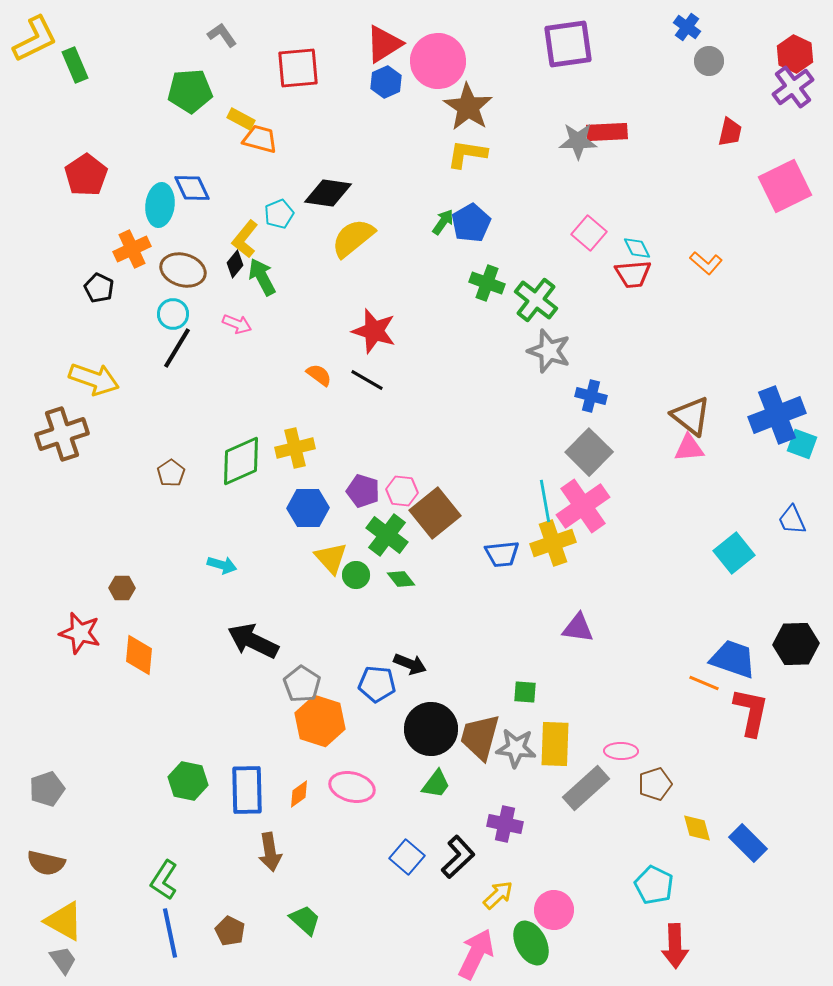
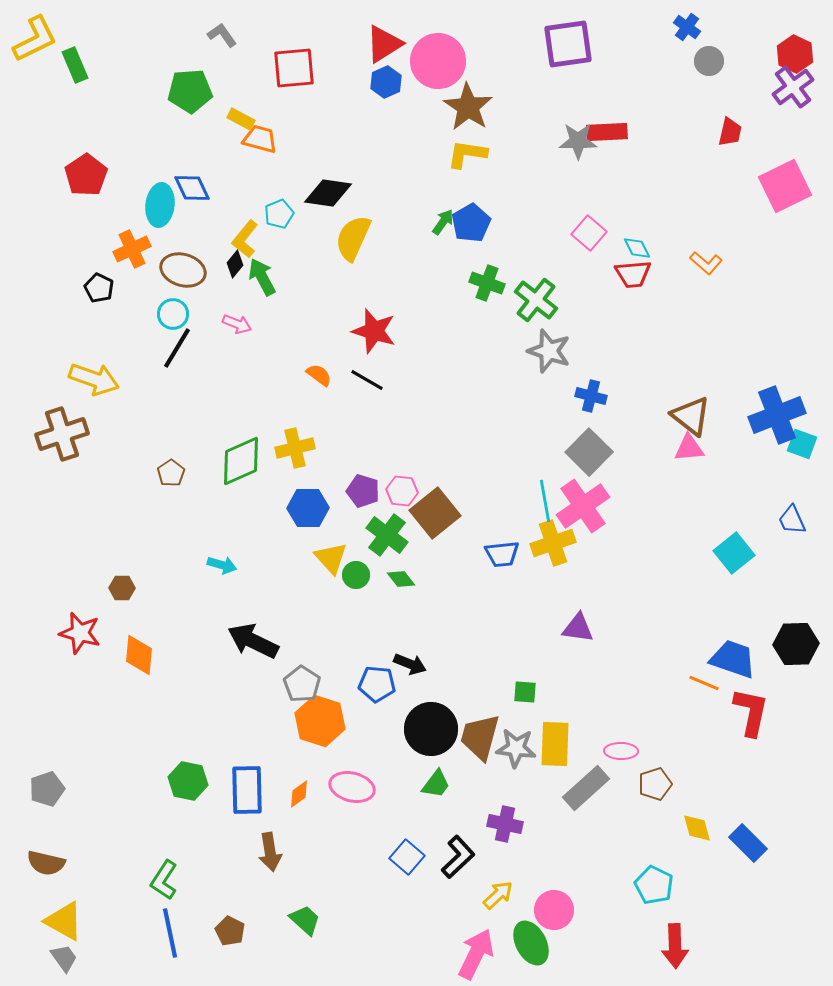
red square at (298, 68): moved 4 px left
yellow semicircle at (353, 238): rotated 27 degrees counterclockwise
gray trapezoid at (63, 960): moved 1 px right, 2 px up
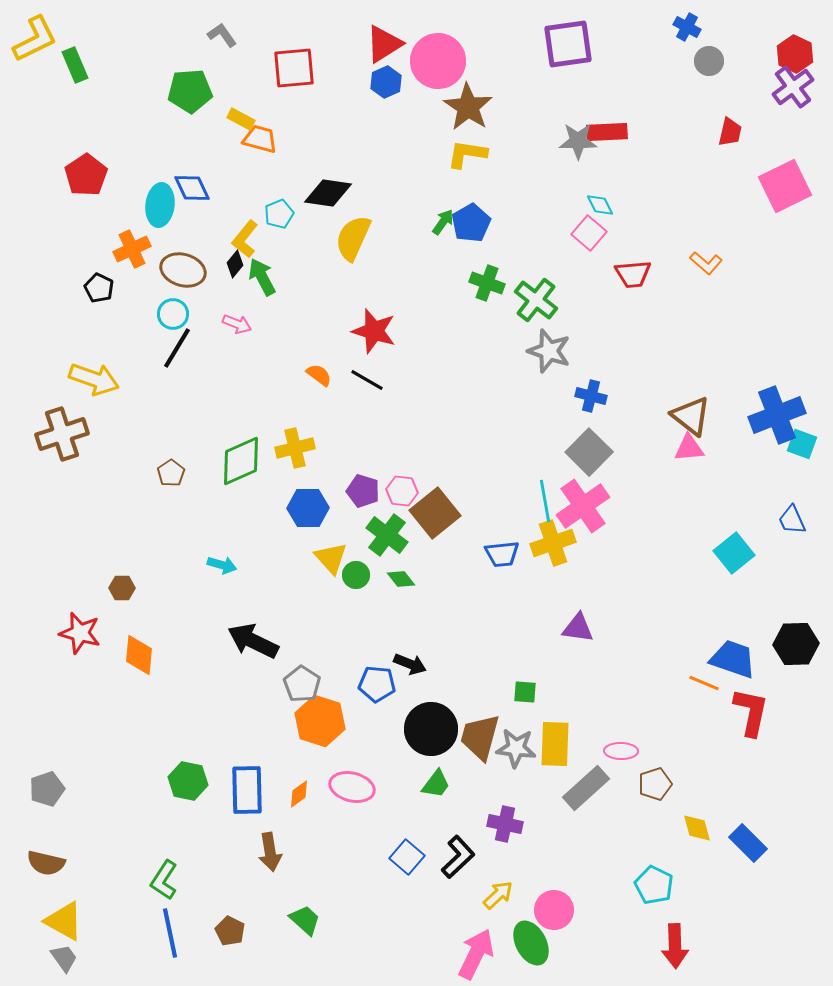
blue cross at (687, 27): rotated 8 degrees counterclockwise
cyan diamond at (637, 248): moved 37 px left, 43 px up
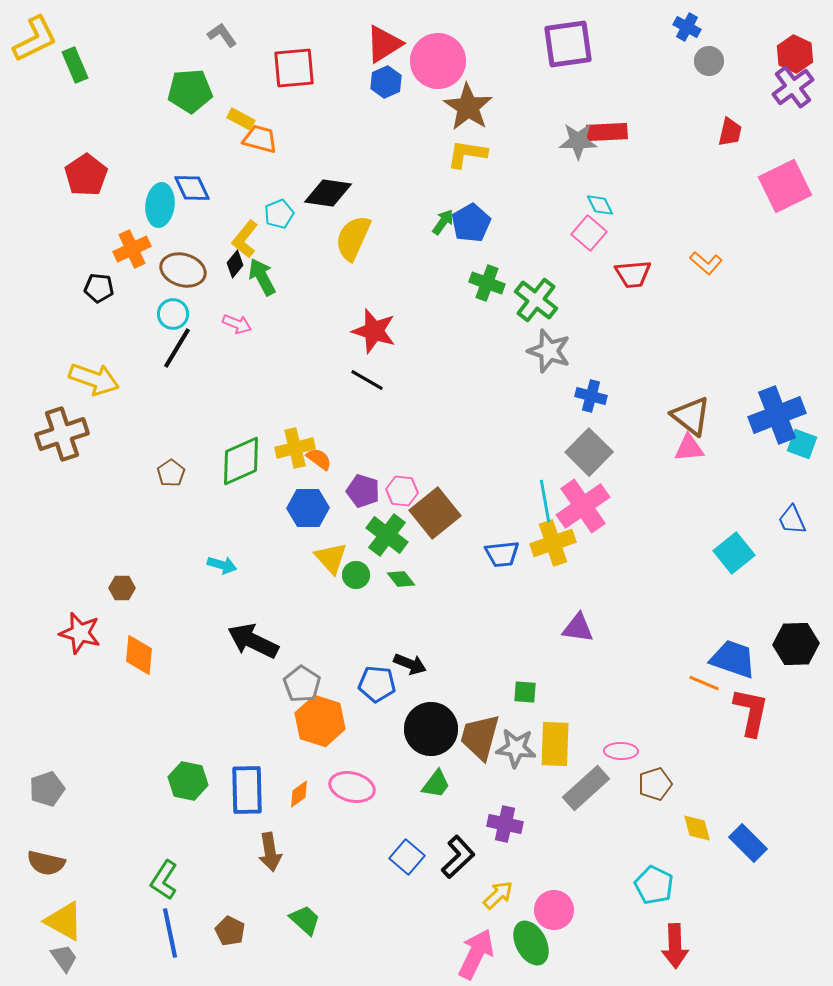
black pentagon at (99, 288): rotated 20 degrees counterclockwise
orange semicircle at (319, 375): moved 84 px down
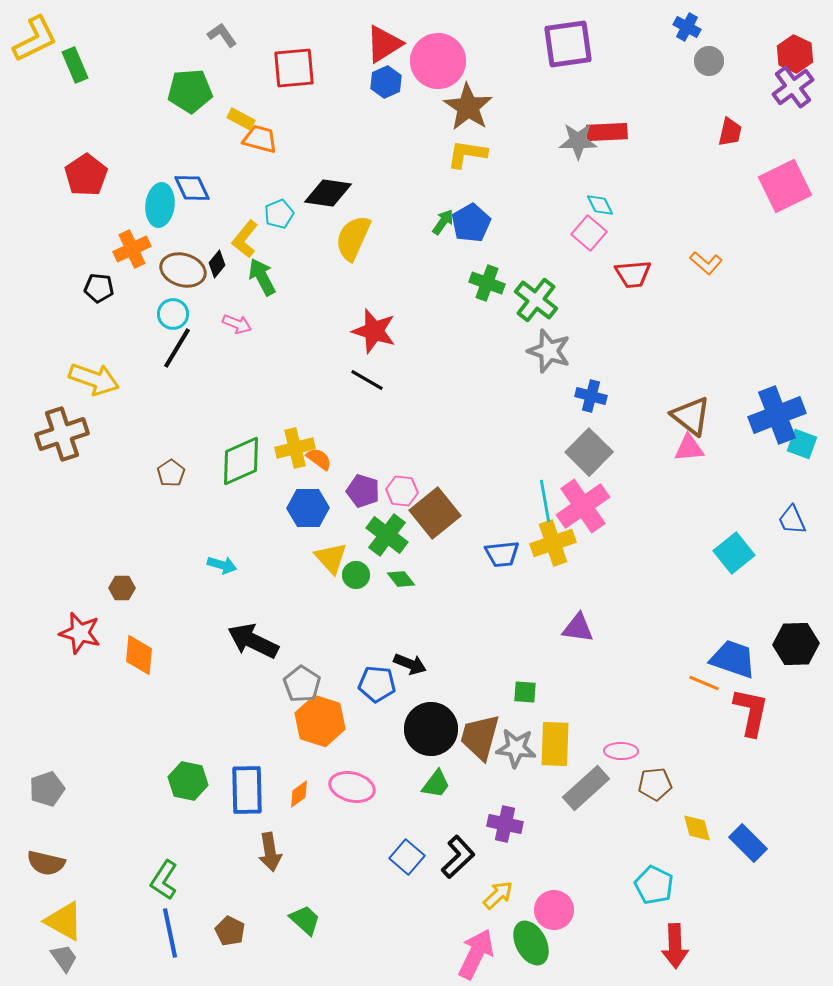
black diamond at (235, 264): moved 18 px left
brown pentagon at (655, 784): rotated 12 degrees clockwise
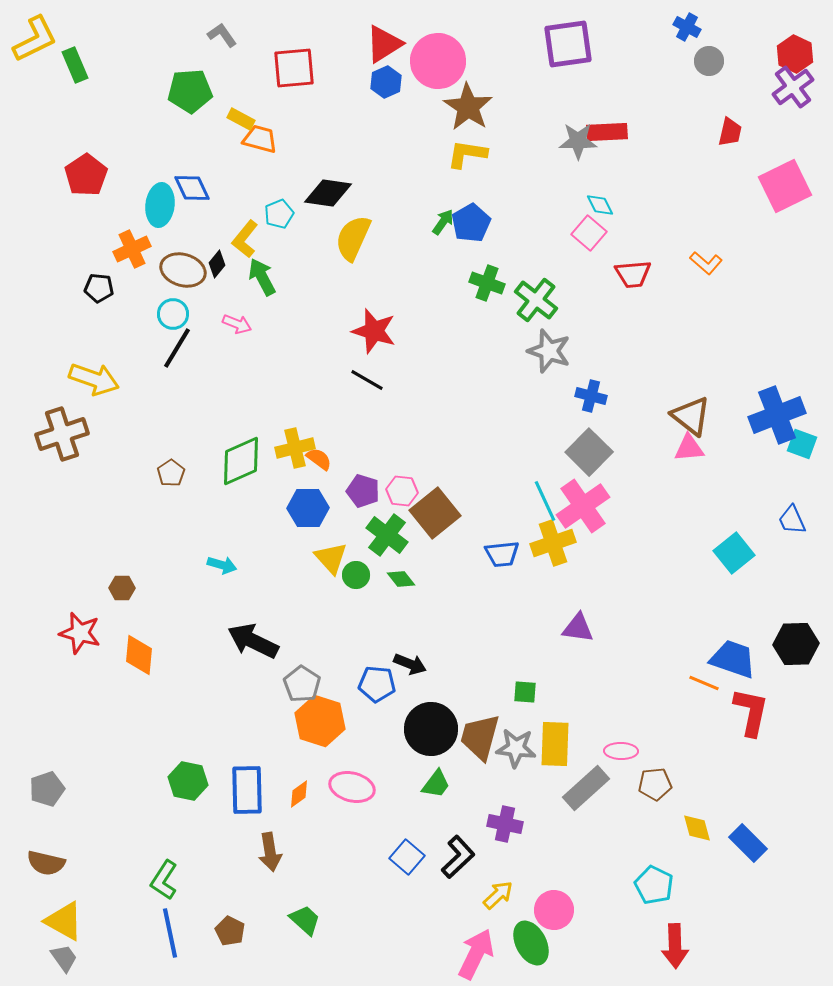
cyan line at (545, 501): rotated 15 degrees counterclockwise
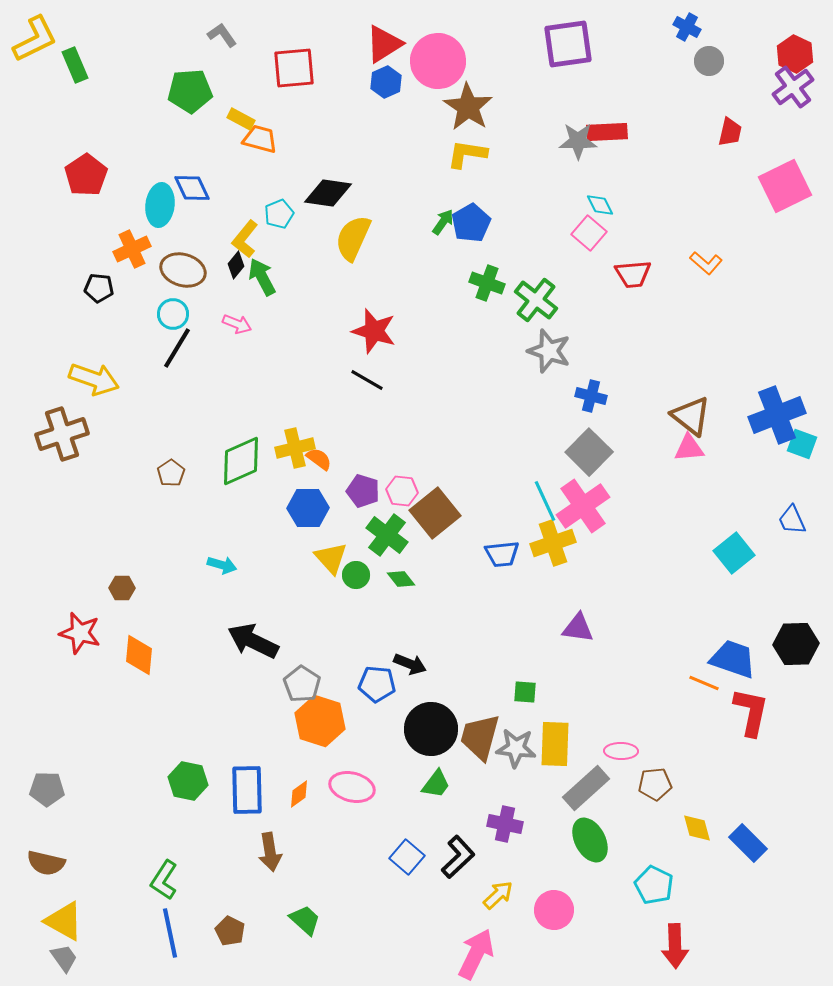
black diamond at (217, 264): moved 19 px right, 1 px down
gray pentagon at (47, 789): rotated 20 degrees clockwise
green ellipse at (531, 943): moved 59 px right, 103 px up
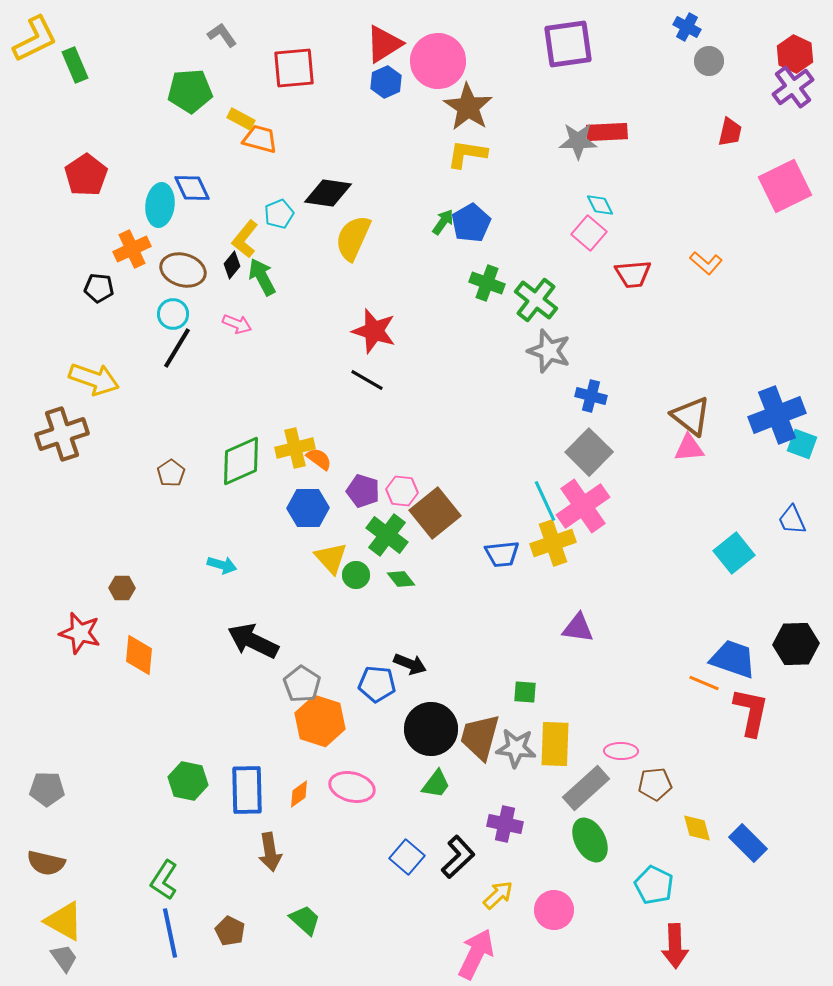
black diamond at (236, 265): moved 4 px left
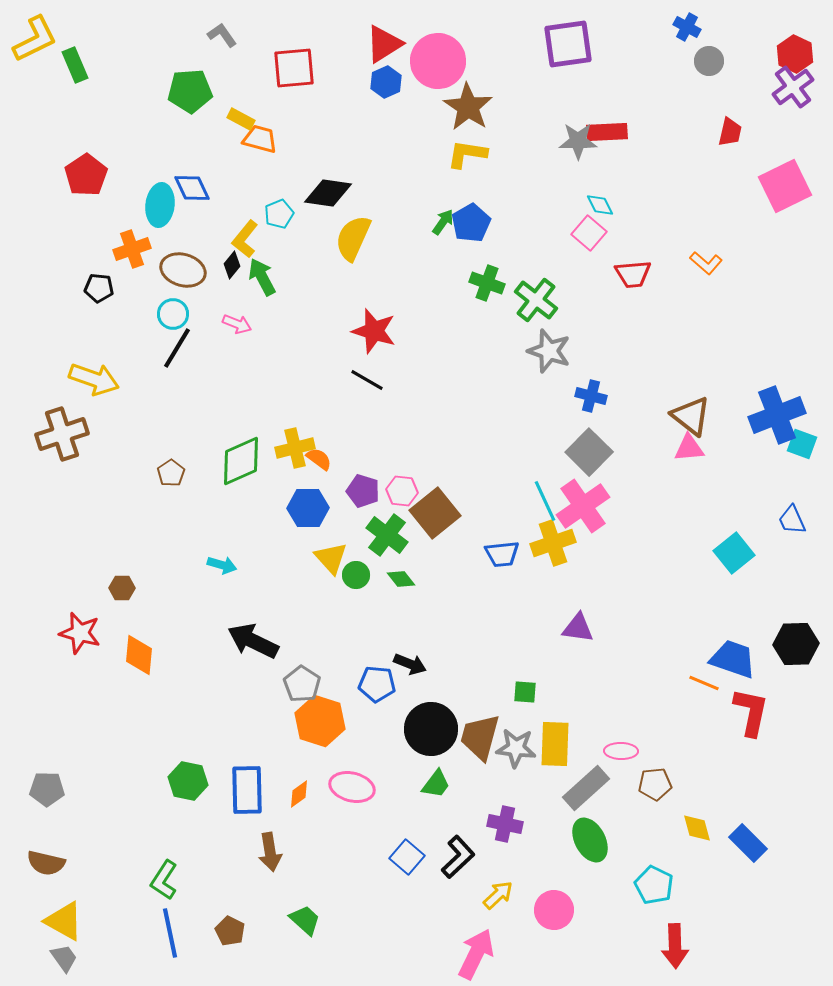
orange cross at (132, 249): rotated 6 degrees clockwise
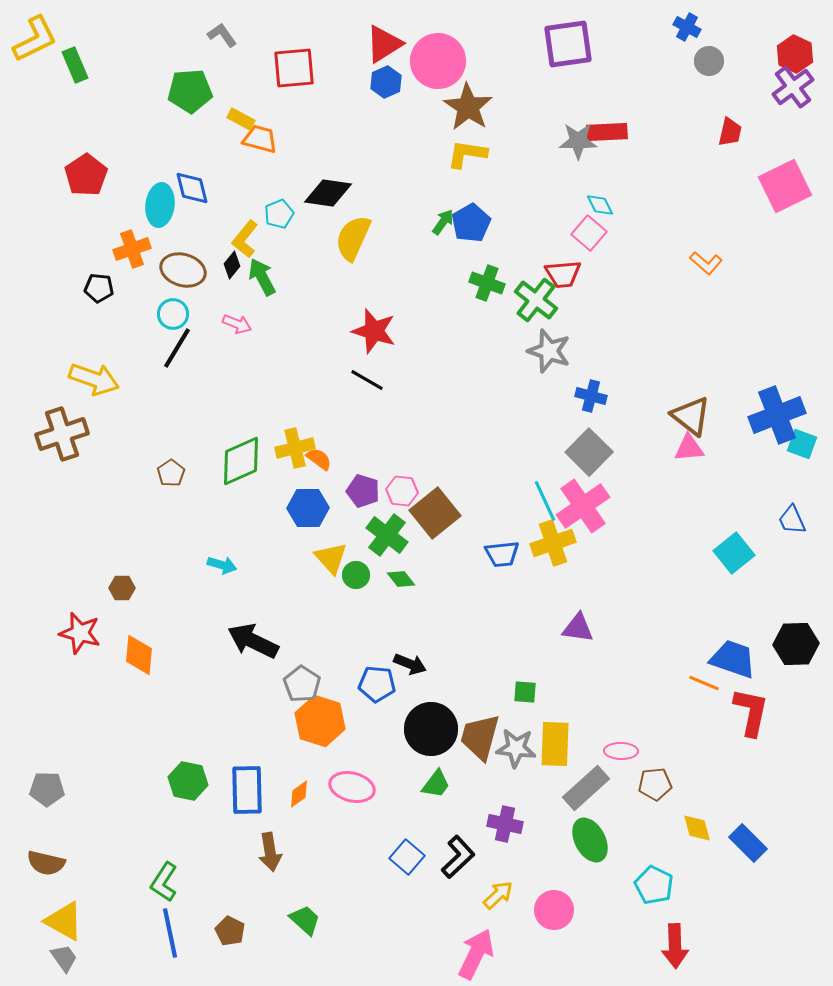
blue diamond at (192, 188): rotated 12 degrees clockwise
red trapezoid at (633, 274): moved 70 px left
green L-shape at (164, 880): moved 2 px down
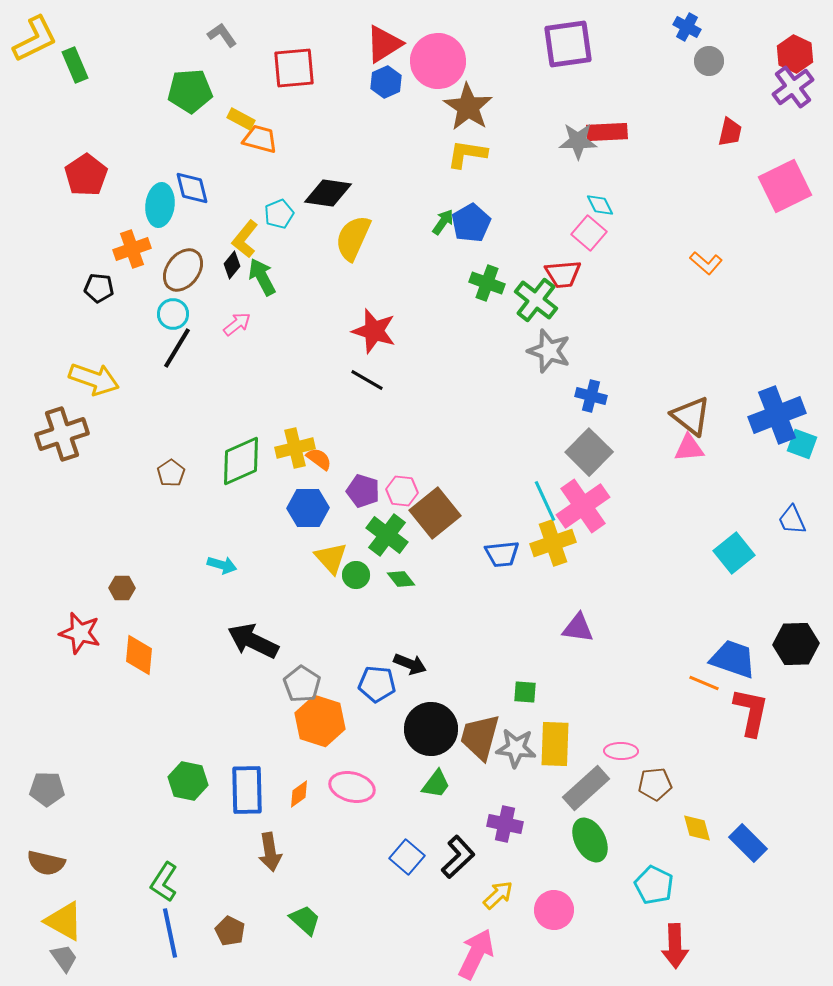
brown ellipse at (183, 270): rotated 69 degrees counterclockwise
pink arrow at (237, 324): rotated 60 degrees counterclockwise
